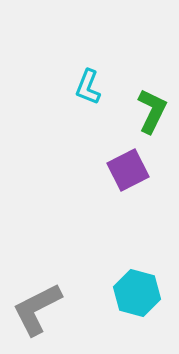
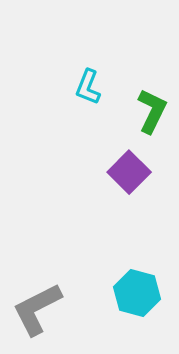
purple square: moved 1 px right, 2 px down; rotated 18 degrees counterclockwise
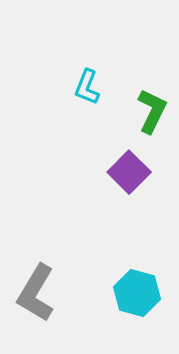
cyan L-shape: moved 1 px left
gray L-shape: moved 1 px left, 16 px up; rotated 32 degrees counterclockwise
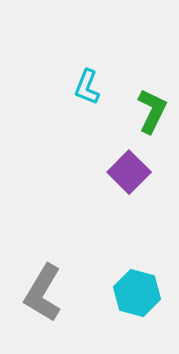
gray L-shape: moved 7 px right
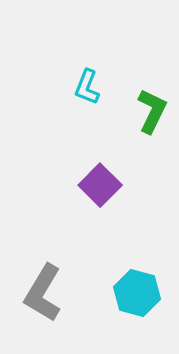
purple square: moved 29 px left, 13 px down
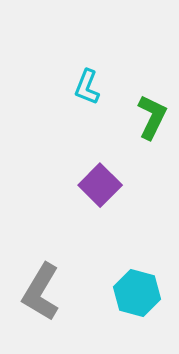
green L-shape: moved 6 px down
gray L-shape: moved 2 px left, 1 px up
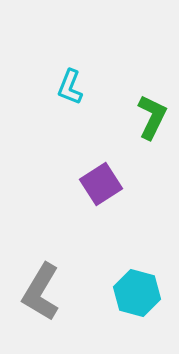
cyan L-shape: moved 17 px left
purple square: moved 1 px right, 1 px up; rotated 12 degrees clockwise
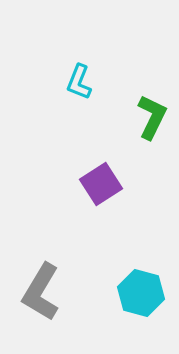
cyan L-shape: moved 9 px right, 5 px up
cyan hexagon: moved 4 px right
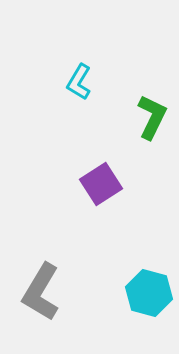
cyan L-shape: rotated 9 degrees clockwise
cyan hexagon: moved 8 px right
